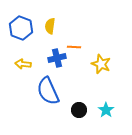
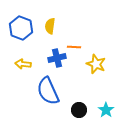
yellow star: moved 5 px left
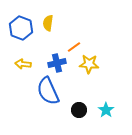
yellow semicircle: moved 2 px left, 3 px up
orange line: rotated 40 degrees counterclockwise
blue cross: moved 5 px down
yellow star: moved 7 px left; rotated 18 degrees counterclockwise
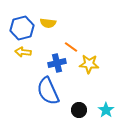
yellow semicircle: rotated 91 degrees counterclockwise
blue hexagon: moved 1 px right; rotated 25 degrees clockwise
orange line: moved 3 px left; rotated 72 degrees clockwise
yellow arrow: moved 12 px up
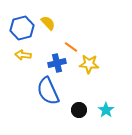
yellow semicircle: rotated 140 degrees counterclockwise
yellow arrow: moved 3 px down
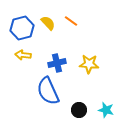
orange line: moved 26 px up
cyan star: rotated 21 degrees counterclockwise
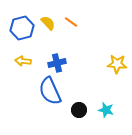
orange line: moved 1 px down
yellow arrow: moved 6 px down
yellow star: moved 28 px right
blue semicircle: moved 2 px right
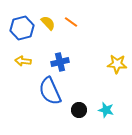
blue cross: moved 3 px right, 1 px up
